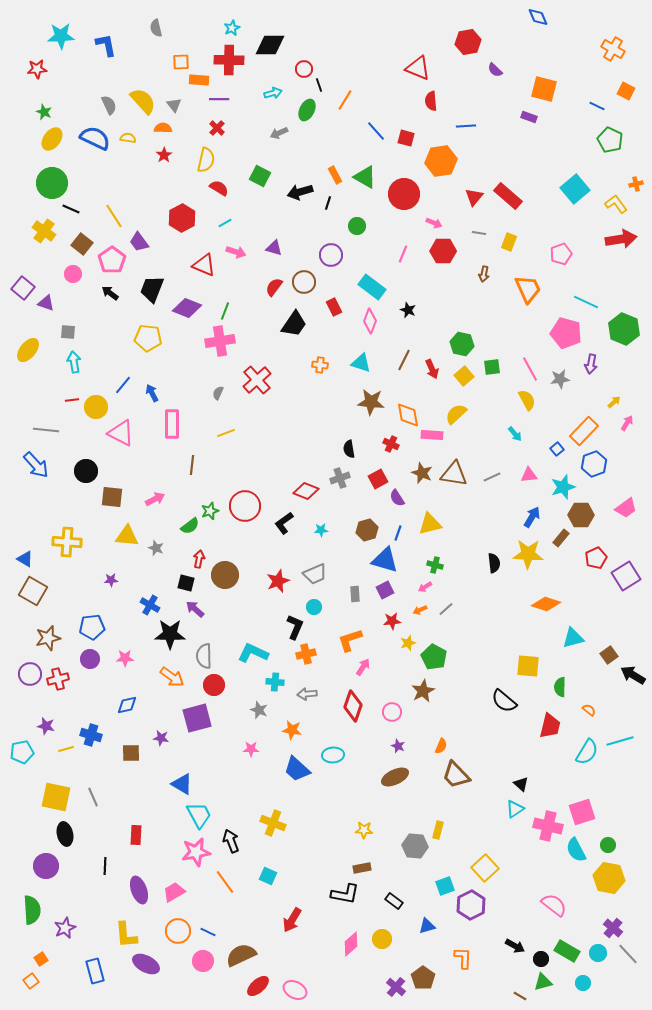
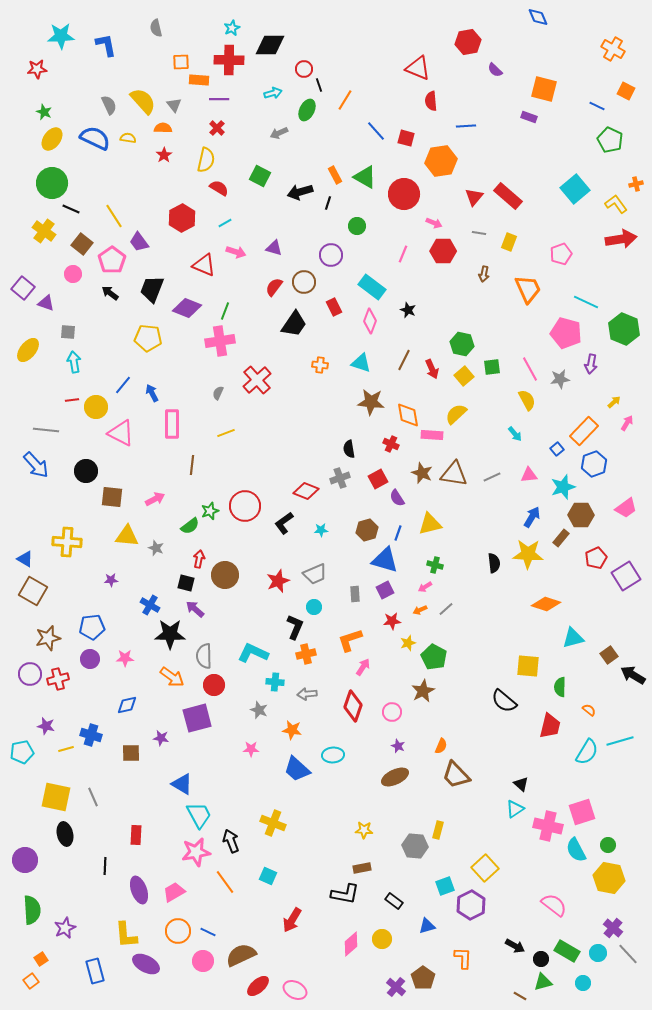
purple circle at (46, 866): moved 21 px left, 6 px up
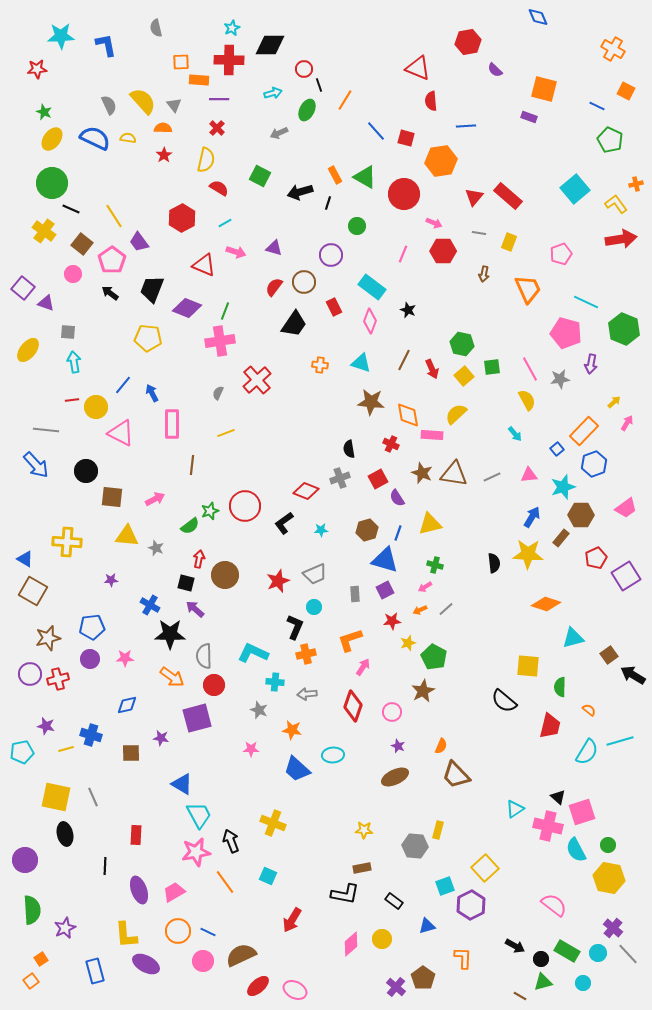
black triangle at (521, 784): moved 37 px right, 13 px down
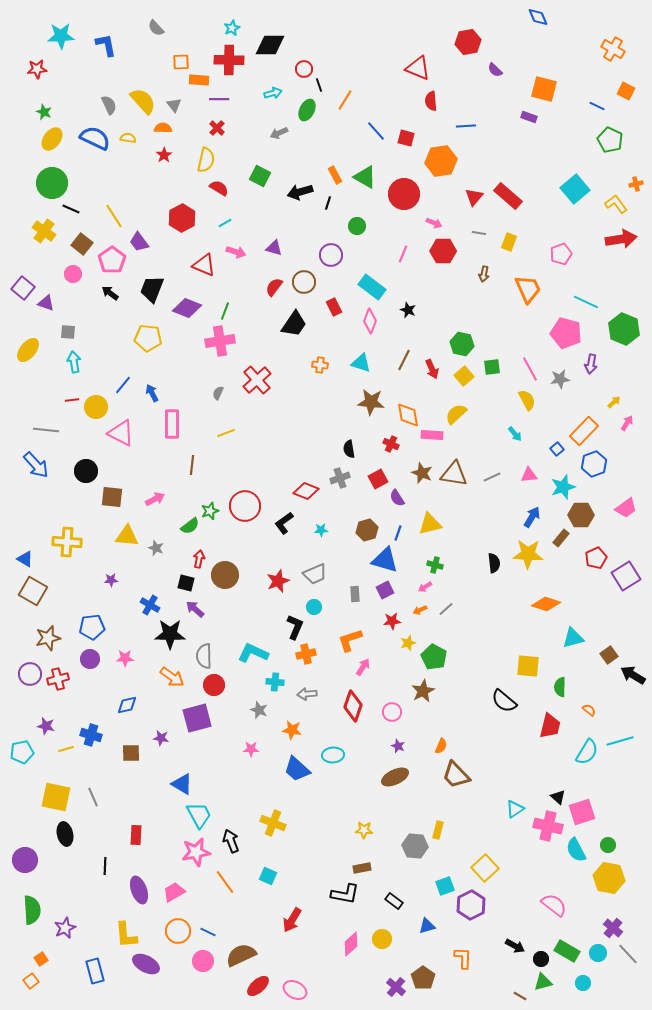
gray semicircle at (156, 28): rotated 30 degrees counterclockwise
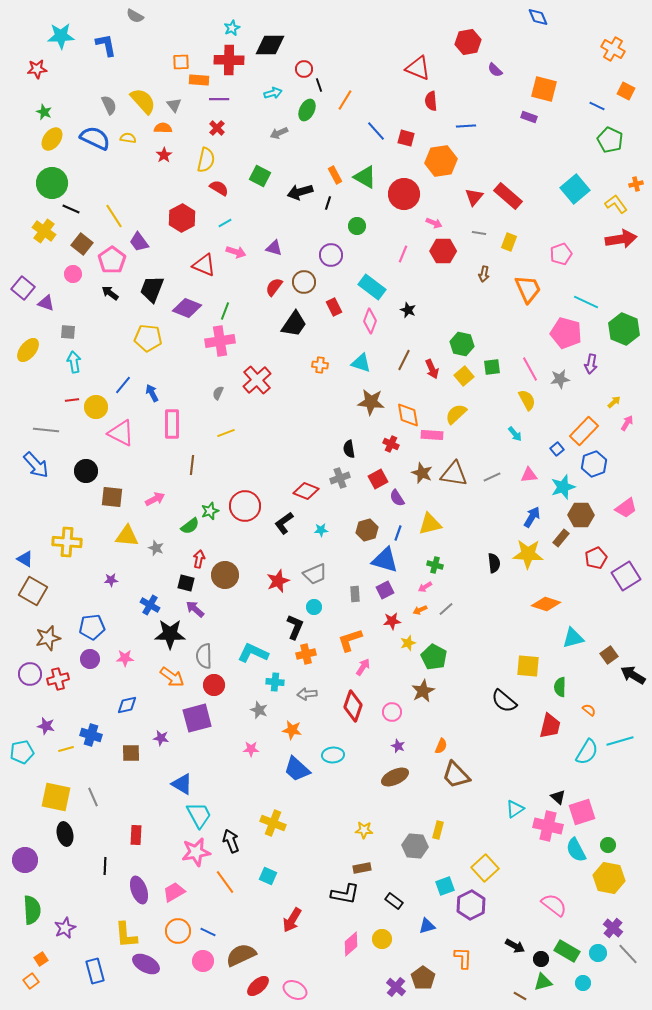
gray semicircle at (156, 28): moved 21 px left, 12 px up; rotated 18 degrees counterclockwise
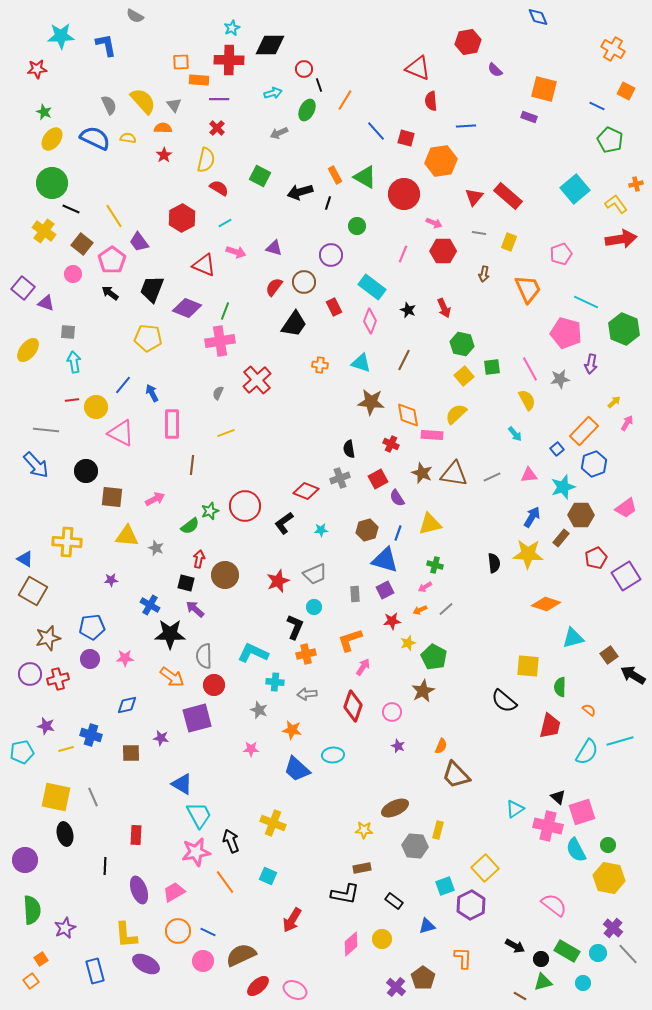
red arrow at (432, 369): moved 12 px right, 61 px up
brown ellipse at (395, 777): moved 31 px down
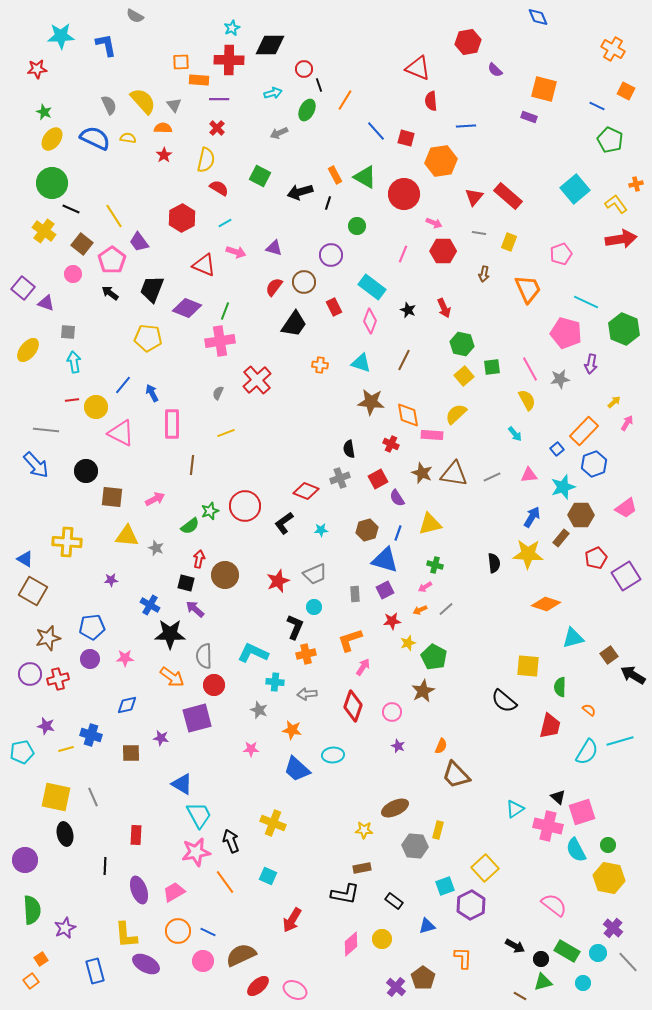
gray line at (628, 954): moved 8 px down
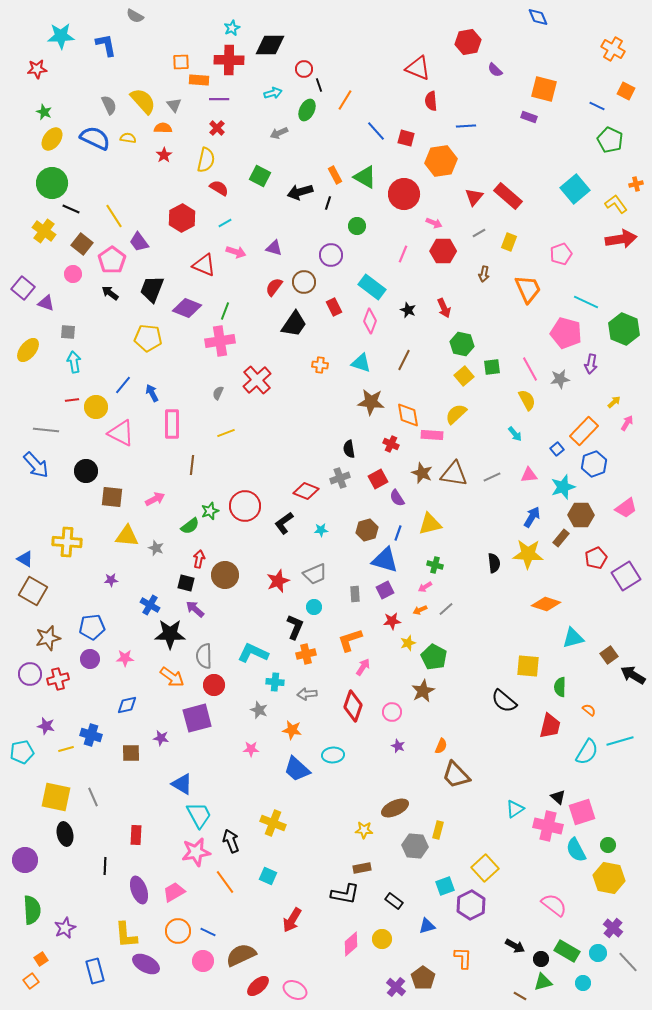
gray line at (479, 233): rotated 40 degrees counterclockwise
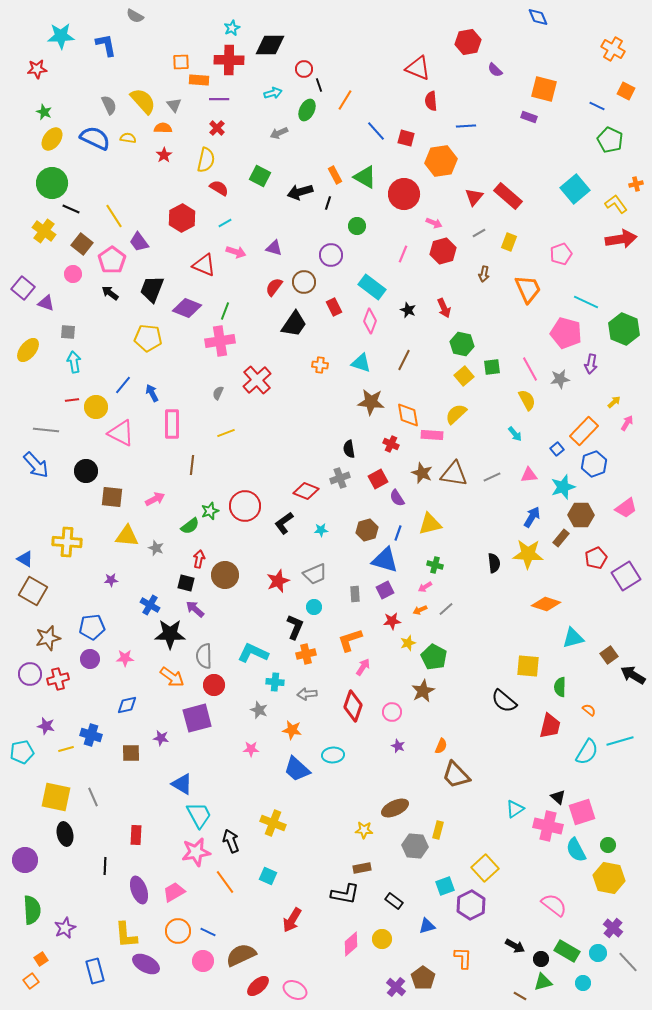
red hexagon at (443, 251): rotated 15 degrees counterclockwise
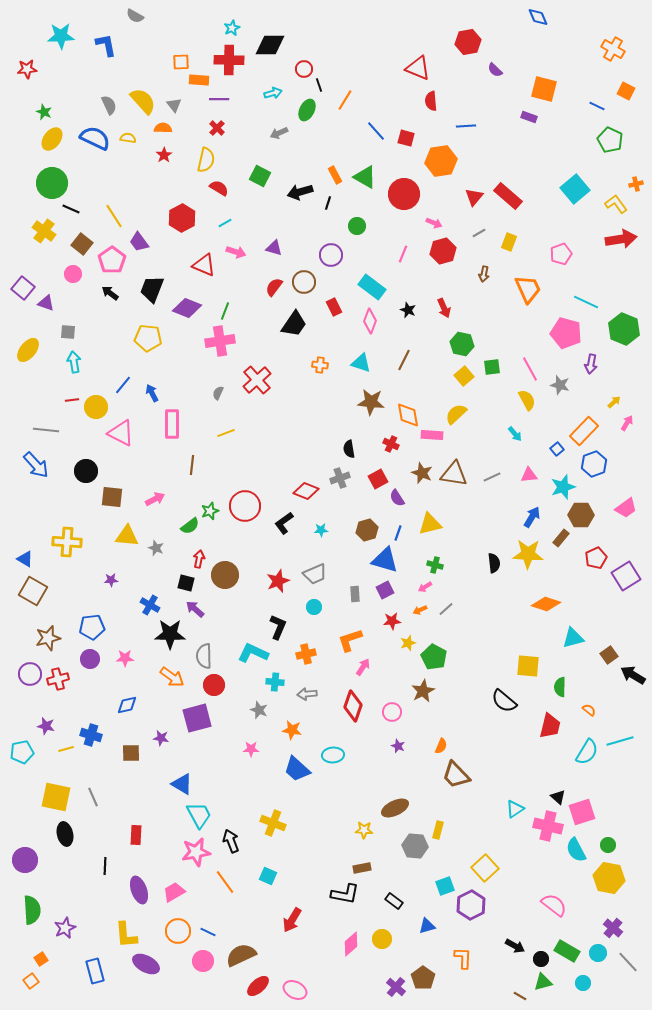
red star at (37, 69): moved 10 px left
gray star at (560, 379): moved 6 px down; rotated 24 degrees clockwise
black L-shape at (295, 627): moved 17 px left
